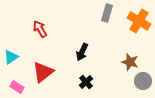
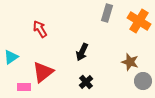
pink rectangle: moved 7 px right; rotated 32 degrees counterclockwise
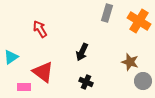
red triangle: rotated 45 degrees counterclockwise
black cross: rotated 24 degrees counterclockwise
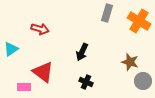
red arrow: rotated 138 degrees clockwise
cyan triangle: moved 8 px up
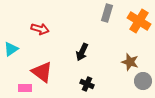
red triangle: moved 1 px left
black cross: moved 1 px right, 2 px down
pink rectangle: moved 1 px right, 1 px down
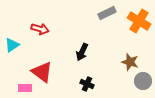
gray rectangle: rotated 48 degrees clockwise
cyan triangle: moved 1 px right, 4 px up
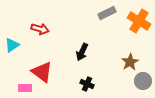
brown star: rotated 24 degrees clockwise
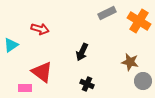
cyan triangle: moved 1 px left
brown star: rotated 30 degrees counterclockwise
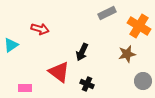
orange cross: moved 5 px down
brown star: moved 3 px left, 8 px up; rotated 24 degrees counterclockwise
red triangle: moved 17 px right
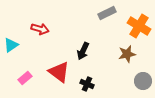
black arrow: moved 1 px right, 1 px up
pink rectangle: moved 10 px up; rotated 40 degrees counterclockwise
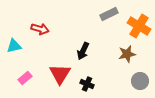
gray rectangle: moved 2 px right, 1 px down
cyan triangle: moved 3 px right, 1 px down; rotated 21 degrees clockwise
red triangle: moved 1 px right, 2 px down; rotated 25 degrees clockwise
gray circle: moved 3 px left
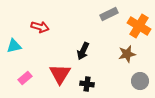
red arrow: moved 2 px up
black cross: rotated 16 degrees counterclockwise
